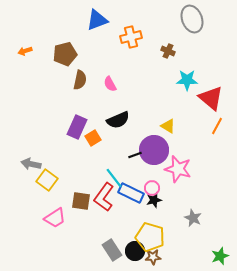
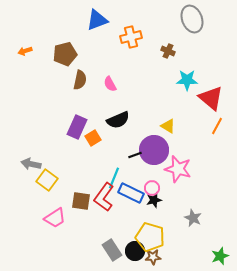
cyan line: rotated 60 degrees clockwise
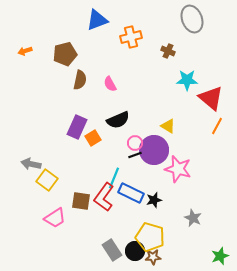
pink circle: moved 17 px left, 45 px up
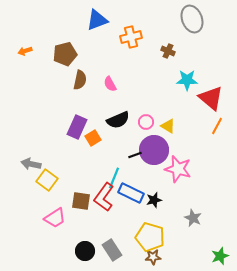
pink circle: moved 11 px right, 21 px up
black circle: moved 50 px left
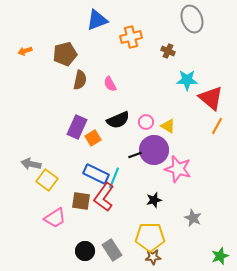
blue rectangle: moved 35 px left, 19 px up
yellow pentagon: rotated 16 degrees counterclockwise
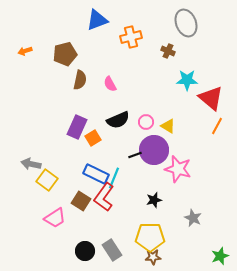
gray ellipse: moved 6 px left, 4 px down
brown square: rotated 24 degrees clockwise
